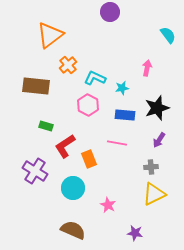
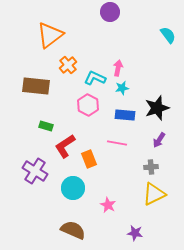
pink arrow: moved 29 px left
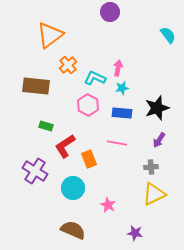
blue rectangle: moved 3 px left, 2 px up
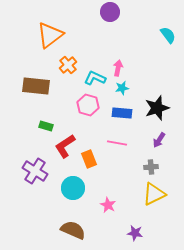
pink hexagon: rotated 10 degrees counterclockwise
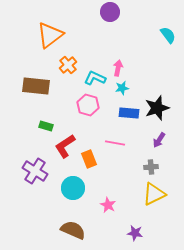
blue rectangle: moved 7 px right
pink line: moved 2 px left
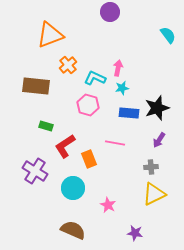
orange triangle: rotated 16 degrees clockwise
